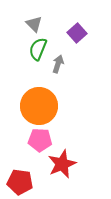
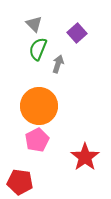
pink pentagon: moved 3 px left; rotated 30 degrees counterclockwise
red star: moved 23 px right, 7 px up; rotated 12 degrees counterclockwise
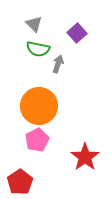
green semicircle: rotated 100 degrees counterclockwise
red pentagon: rotated 30 degrees clockwise
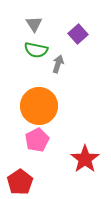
gray triangle: rotated 12 degrees clockwise
purple square: moved 1 px right, 1 px down
green semicircle: moved 2 px left, 1 px down
red star: moved 2 px down
